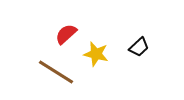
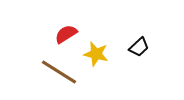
red semicircle: rotated 10 degrees clockwise
brown line: moved 3 px right
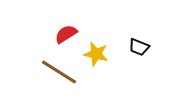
black trapezoid: rotated 65 degrees clockwise
